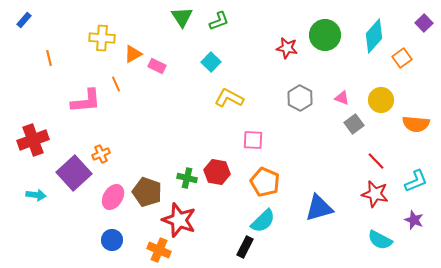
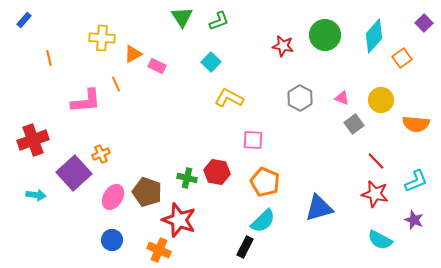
red star at (287, 48): moved 4 px left, 2 px up
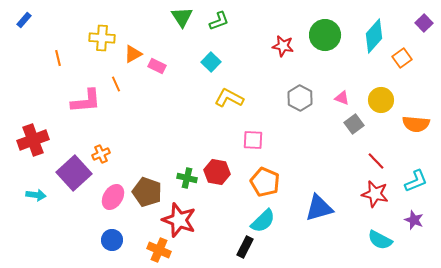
orange line at (49, 58): moved 9 px right
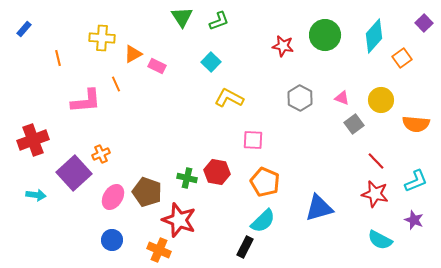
blue rectangle at (24, 20): moved 9 px down
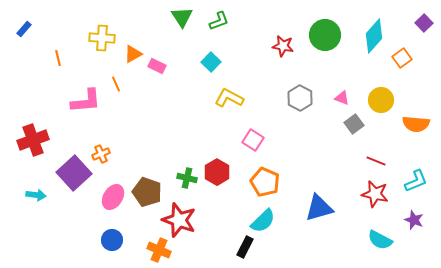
pink square at (253, 140): rotated 30 degrees clockwise
red line at (376, 161): rotated 24 degrees counterclockwise
red hexagon at (217, 172): rotated 20 degrees clockwise
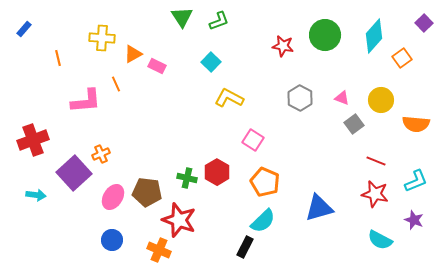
brown pentagon at (147, 192): rotated 12 degrees counterclockwise
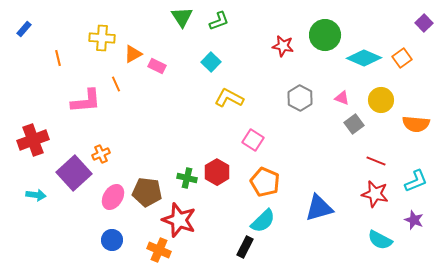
cyan diamond at (374, 36): moved 10 px left, 22 px down; rotated 72 degrees clockwise
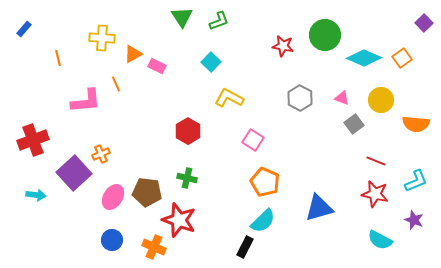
red hexagon at (217, 172): moved 29 px left, 41 px up
orange cross at (159, 250): moved 5 px left, 3 px up
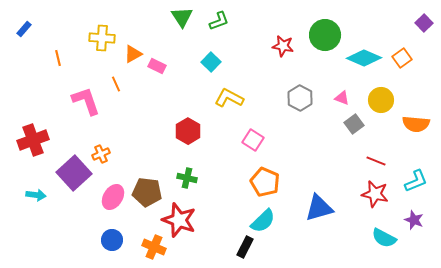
pink L-shape at (86, 101): rotated 104 degrees counterclockwise
cyan semicircle at (380, 240): moved 4 px right, 2 px up
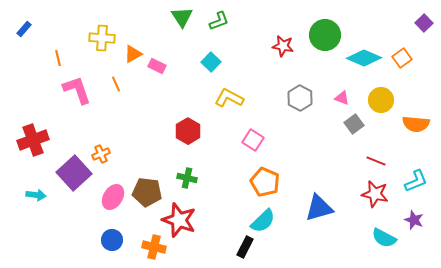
pink L-shape at (86, 101): moved 9 px left, 11 px up
orange cross at (154, 247): rotated 10 degrees counterclockwise
